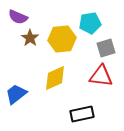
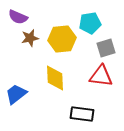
brown star: rotated 24 degrees clockwise
yellow diamond: rotated 68 degrees counterclockwise
black rectangle: rotated 20 degrees clockwise
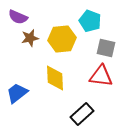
cyan pentagon: moved 2 px up; rotated 30 degrees clockwise
gray square: rotated 30 degrees clockwise
blue trapezoid: moved 1 px right, 1 px up
black rectangle: rotated 50 degrees counterclockwise
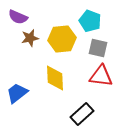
gray square: moved 8 px left
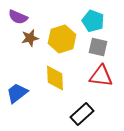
cyan pentagon: moved 3 px right
yellow hexagon: rotated 12 degrees counterclockwise
gray square: moved 1 px up
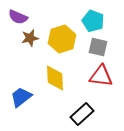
blue trapezoid: moved 4 px right, 4 px down
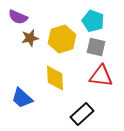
gray square: moved 2 px left
blue trapezoid: moved 1 px right, 1 px down; rotated 100 degrees counterclockwise
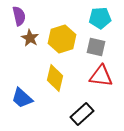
purple semicircle: moved 1 px right, 1 px up; rotated 126 degrees counterclockwise
cyan pentagon: moved 7 px right, 3 px up; rotated 25 degrees counterclockwise
brown star: rotated 30 degrees counterclockwise
yellow diamond: rotated 16 degrees clockwise
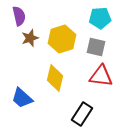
brown star: rotated 24 degrees clockwise
black rectangle: rotated 15 degrees counterclockwise
